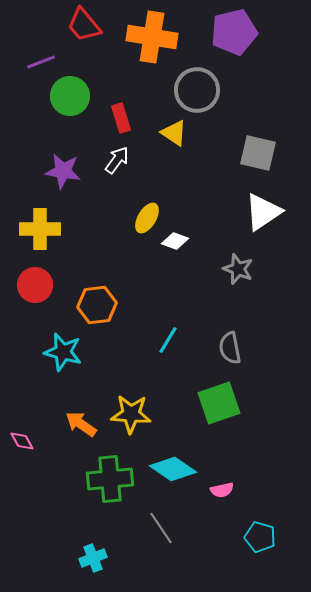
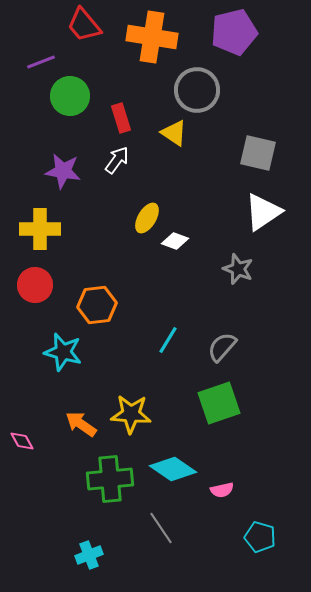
gray semicircle: moved 8 px left, 1 px up; rotated 52 degrees clockwise
cyan cross: moved 4 px left, 3 px up
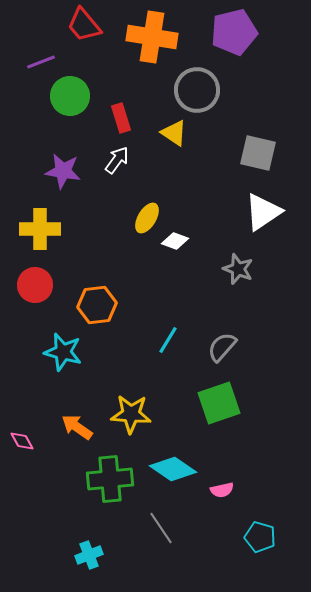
orange arrow: moved 4 px left, 3 px down
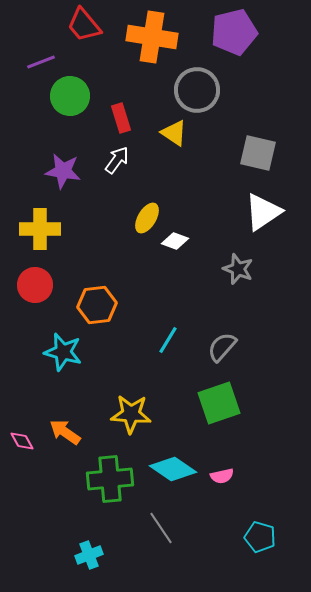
orange arrow: moved 12 px left, 5 px down
pink semicircle: moved 14 px up
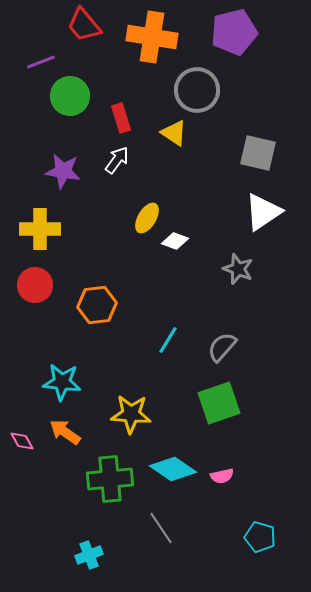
cyan star: moved 1 px left, 30 px down; rotated 9 degrees counterclockwise
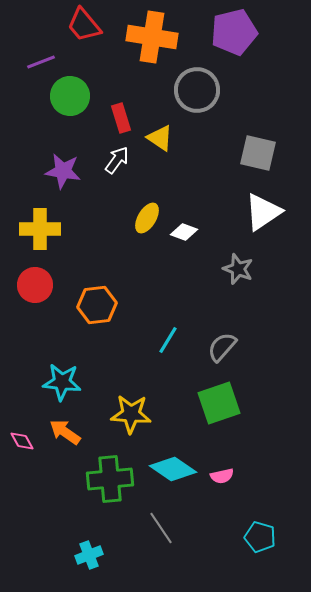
yellow triangle: moved 14 px left, 5 px down
white diamond: moved 9 px right, 9 px up
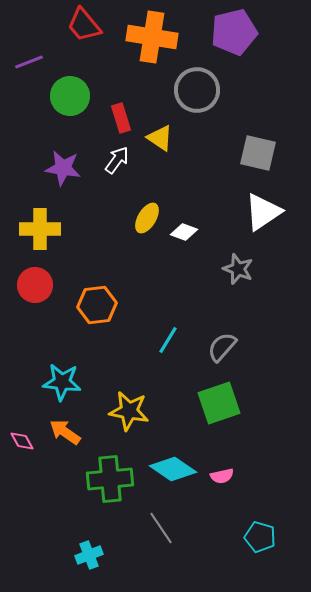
purple line: moved 12 px left
purple star: moved 3 px up
yellow star: moved 2 px left, 3 px up; rotated 6 degrees clockwise
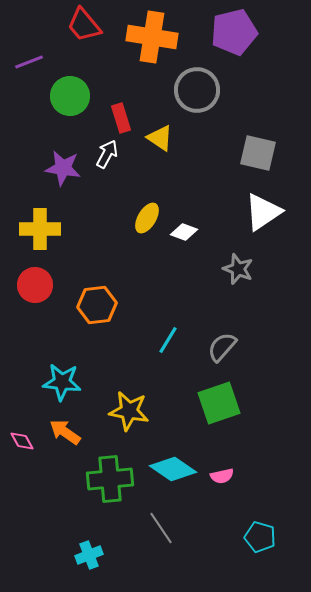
white arrow: moved 10 px left, 6 px up; rotated 8 degrees counterclockwise
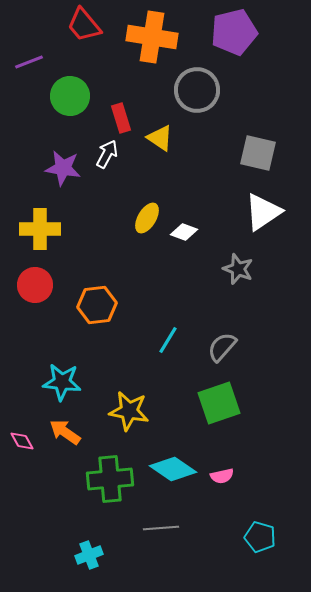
gray line: rotated 60 degrees counterclockwise
